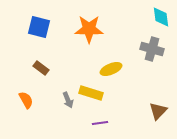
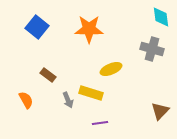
blue square: moved 2 px left; rotated 25 degrees clockwise
brown rectangle: moved 7 px right, 7 px down
brown triangle: moved 2 px right
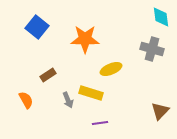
orange star: moved 4 px left, 10 px down
brown rectangle: rotated 70 degrees counterclockwise
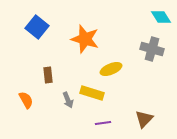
cyan diamond: rotated 25 degrees counterclockwise
orange star: rotated 16 degrees clockwise
brown rectangle: rotated 63 degrees counterclockwise
yellow rectangle: moved 1 px right
brown triangle: moved 16 px left, 8 px down
purple line: moved 3 px right
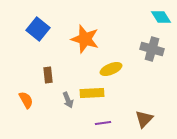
blue square: moved 1 px right, 2 px down
yellow rectangle: rotated 20 degrees counterclockwise
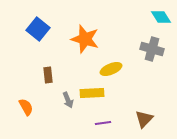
orange semicircle: moved 7 px down
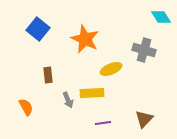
orange star: rotated 8 degrees clockwise
gray cross: moved 8 px left, 1 px down
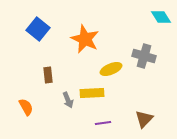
gray cross: moved 6 px down
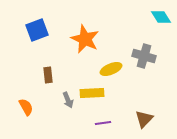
blue square: moved 1 px left, 1 px down; rotated 30 degrees clockwise
